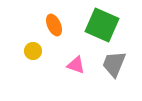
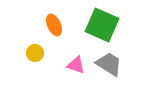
yellow circle: moved 2 px right, 2 px down
gray trapezoid: moved 5 px left; rotated 100 degrees clockwise
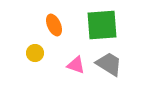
green square: rotated 28 degrees counterclockwise
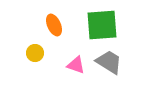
gray trapezoid: moved 2 px up
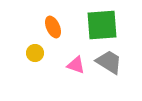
orange ellipse: moved 1 px left, 2 px down
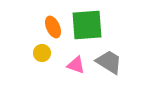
green square: moved 15 px left
yellow circle: moved 7 px right
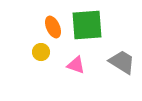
yellow circle: moved 1 px left, 1 px up
gray trapezoid: moved 13 px right
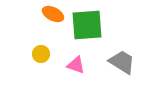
orange ellipse: moved 13 px up; rotated 40 degrees counterclockwise
yellow circle: moved 2 px down
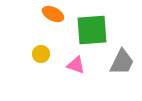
green square: moved 5 px right, 5 px down
gray trapezoid: rotated 84 degrees clockwise
